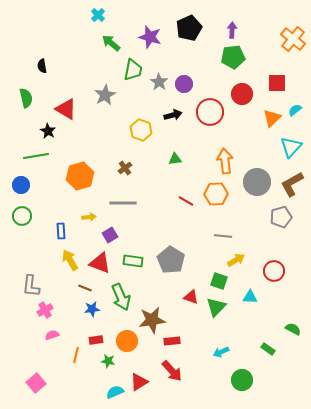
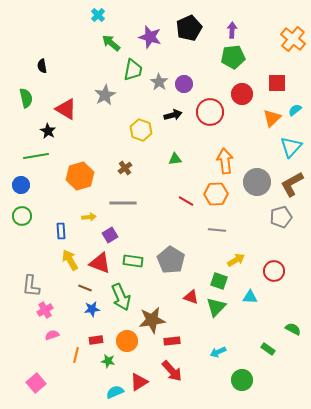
gray line at (223, 236): moved 6 px left, 6 px up
cyan arrow at (221, 352): moved 3 px left
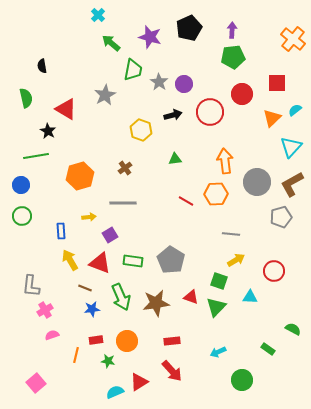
gray line at (217, 230): moved 14 px right, 4 px down
brown star at (152, 320): moved 4 px right, 17 px up
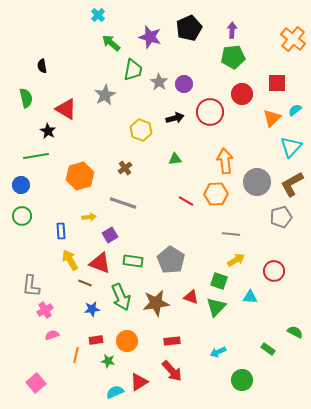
black arrow at (173, 115): moved 2 px right, 3 px down
gray line at (123, 203): rotated 20 degrees clockwise
brown line at (85, 288): moved 5 px up
green semicircle at (293, 329): moved 2 px right, 3 px down
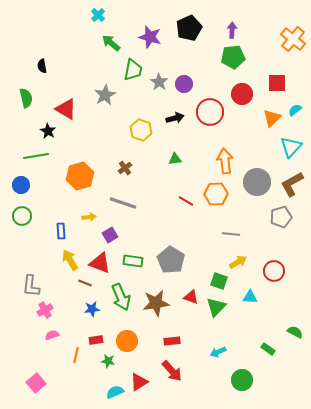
yellow arrow at (236, 260): moved 2 px right, 2 px down
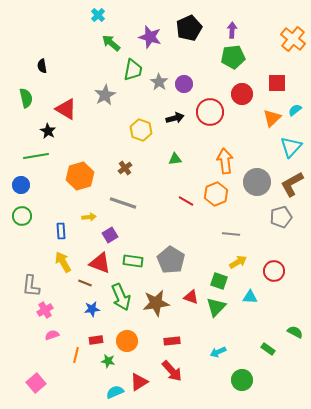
orange hexagon at (216, 194): rotated 20 degrees counterclockwise
yellow arrow at (70, 260): moved 7 px left, 2 px down
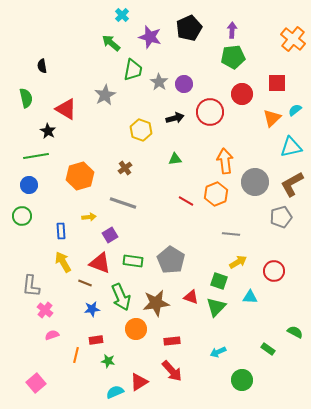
cyan cross at (98, 15): moved 24 px right
cyan triangle at (291, 147): rotated 35 degrees clockwise
gray circle at (257, 182): moved 2 px left
blue circle at (21, 185): moved 8 px right
pink cross at (45, 310): rotated 21 degrees counterclockwise
orange circle at (127, 341): moved 9 px right, 12 px up
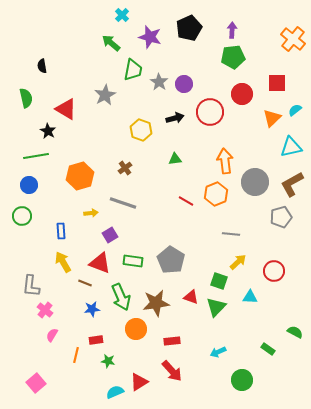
yellow arrow at (89, 217): moved 2 px right, 4 px up
yellow arrow at (238, 262): rotated 12 degrees counterclockwise
pink semicircle at (52, 335): rotated 40 degrees counterclockwise
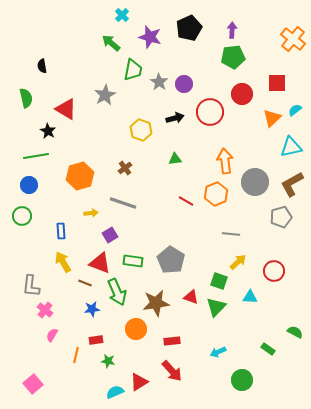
green arrow at (121, 297): moved 4 px left, 5 px up
pink square at (36, 383): moved 3 px left, 1 px down
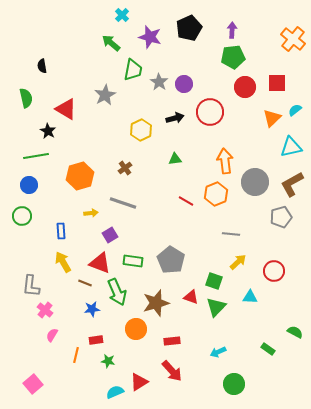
red circle at (242, 94): moved 3 px right, 7 px up
yellow hexagon at (141, 130): rotated 15 degrees clockwise
green square at (219, 281): moved 5 px left
brown star at (156, 303): rotated 8 degrees counterclockwise
green circle at (242, 380): moved 8 px left, 4 px down
